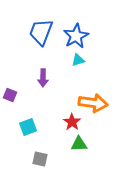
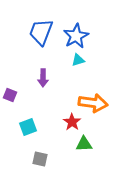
green triangle: moved 5 px right
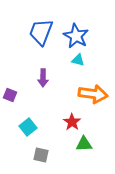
blue star: rotated 15 degrees counterclockwise
cyan triangle: rotated 32 degrees clockwise
orange arrow: moved 9 px up
cyan square: rotated 18 degrees counterclockwise
gray square: moved 1 px right, 4 px up
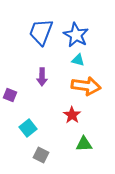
blue star: moved 1 px up
purple arrow: moved 1 px left, 1 px up
orange arrow: moved 7 px left, 8 px up
red star: moved 7 px up
cyan square: moved 1 px down
gray square: rotated 14 degrees clockwise
